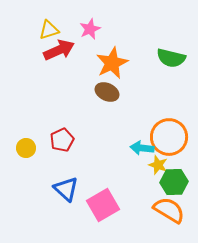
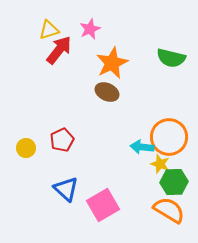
red arrow: rotated 28 degrees counterclockwise
cyan arrow: moved 1 px up
yellow star: moved 2 px right, 1 px up
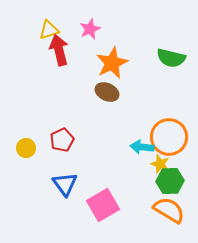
red arrow: rotated 52 degrees counterclockwise
green hexagon: moved 4 px left, 1 px up
blue triangle: moved 1 px left, 5 px up; rotated 12 degrees clockwise
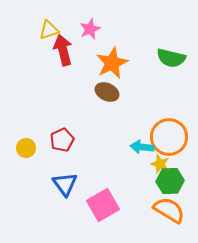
red arrow: moved 4 px right
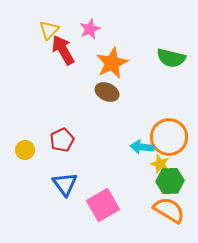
yellow triangle: rotated 30 degrees counterclockwise
red arrow: rotated 16 degrees counterclockwise
yellow circle: moved 1 px left, 2 px down
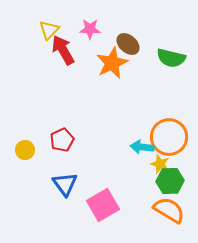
pink star: rotated 25 degrees clockwise
brown ellipse: moved 21 px right, 48 px up; rotated 15 degrees clockwise
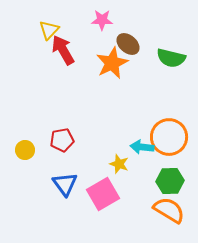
pink star: moved 12 px right, 9 px up
red pentagon: rotated 15 degrees clockwise
yellow star: moved 41 px left
pink square: moved 11 px up
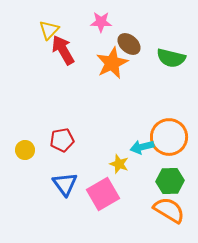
pink star: moved 1 px left, 2 px down
brown ellipse: moved 1 px right
cyan arrow: rotated 20 degrees counterclockwise
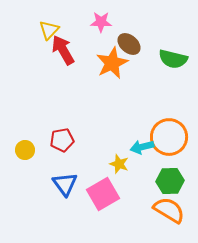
green semicircle: moved 2 px right, 1 px down
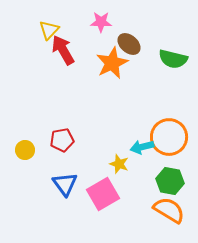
green hexagon: rotated 12 degrees clockwise
